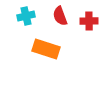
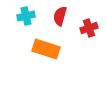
red semicircle: rotated 36 degrees clockwise
red cross: moved 7 px down; rotated 18 degrees counterclockwise
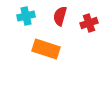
red cross: moved 5 px up
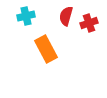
red semicircle: moved 6 px right
orange rectangle: rotated 44 degrees clockwise
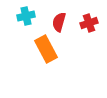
red semicircle: moved 7 px left, 6 px down
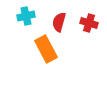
red cross: rotated 36 degrees clockwise
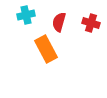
cyan cross: moved 1 px up
red cross: moved 2 px right
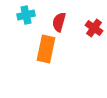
red cross: moved 3 px right, 5 px down; rotated 18 degrees clockwise
orange rectangle: rotated 40 degrees clockwise
